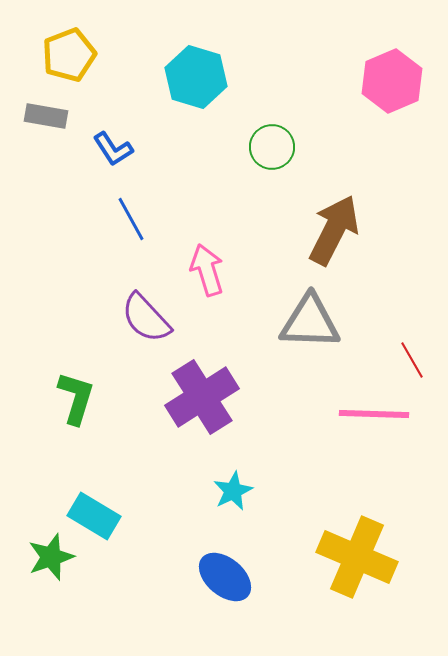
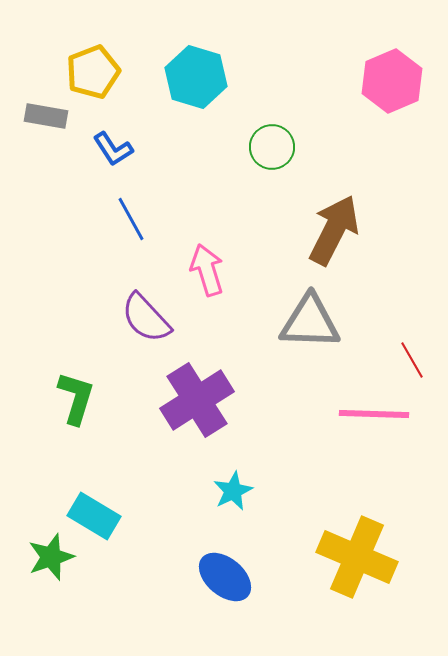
yellow pentagon: moved 24 px right, 17 px down
purple cross: moved 5 px left, 3 px down
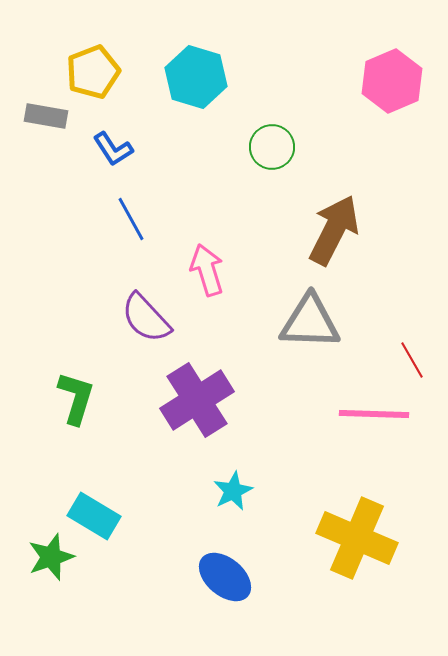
yellow cross: moved 19 px up
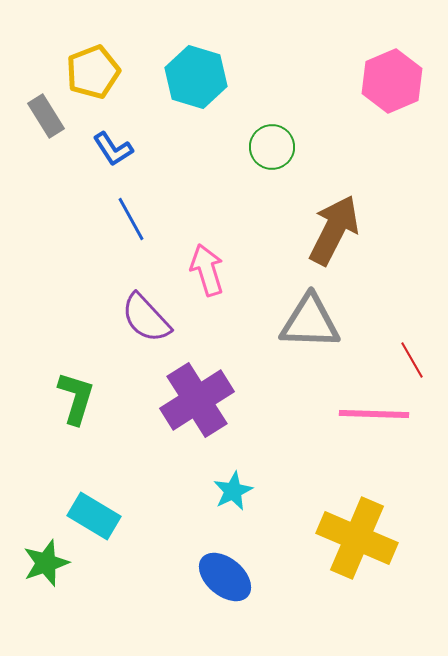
gray rectangle: rotated 48 degrees clockwise
green star: moved 5 px left, 6 px down
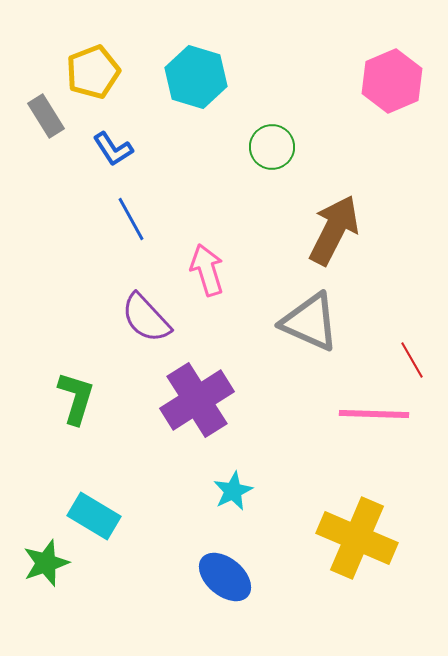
gray triangle: rotated 22 degrees clockwise
